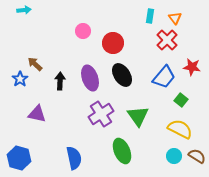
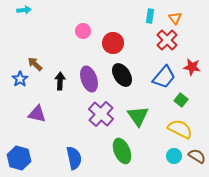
purple ellipse: moved 1 px left, 1 px down
purple cross: rotated 15 degrees counterclockwise
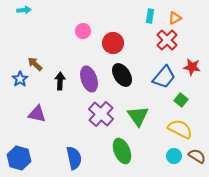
orange triangle: rotated 40 degrees clockwise
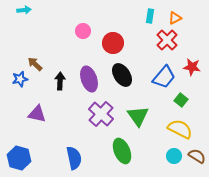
blue star: rotated 21 degrees clockwise
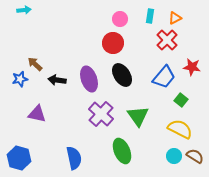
pink circle: moved 37 px right, 12 px up
black arrow: moved 3 px left, 1 px up; rotated 84 degrees counterclockwise
brown semicircle: moved 2 px left
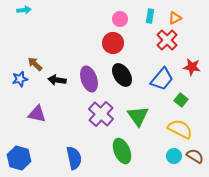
blue trapezoid: moved 2 px left, 2 px down
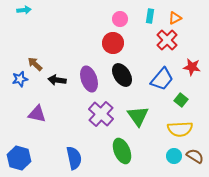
yellow semicircle: rotated 150 degrees clockwise
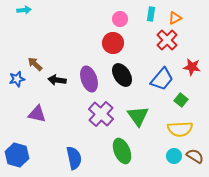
cyan rectangle: moved 1 px right, 2 px up
blue star: moved 3 px left
blue hexagon: moved 2 px left, 3 px up
